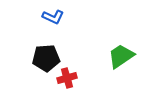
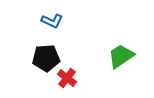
blue L-shape: moved 1 px left, 4 px down
red cross: rotated 36 degrees counterclockwise
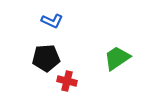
green trapezoid: moved 4 px left, 2 px down
red cross: moved 3 px down; rotated 24 degrees counterclockwise
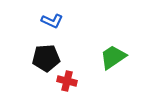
green trapezoid: moved 4 px left, 1 px up
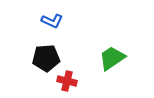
green trapezoid: moved 1 px left, 1 px down
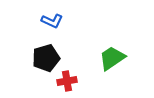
black pentagon: rotated 12 degrees counterclockwise
red cross: rotated 24 degrees counterclockwise
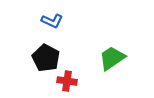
black pentagon: rotated 28 degrees counterclockwise
red cross: rotated 18 degrees clockwise
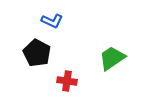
black pentagon: moved 9 px left, 5 px up
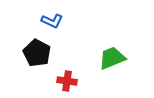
green trapezoid: rotated 12 degrees clockwise
